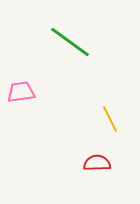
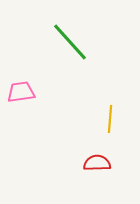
green line: rotated 12 degrees clockwise
yellow line: rotated 32 degrees clockwise
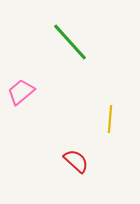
pink trapezoid: rotated 32 degrees counterclockwise
red semicircle: moved 21 px left, 2 px up; rotated 44 degrees clockwise
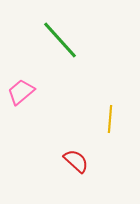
green line: moved 10 px left, 2 px up
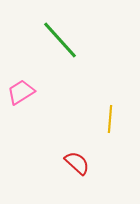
pink trapezoid: rotated 8 degrees clockwise
red semicircle: moved 1 px right, 2 px down
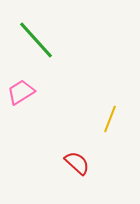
green line: moved 24 px left
yellow line: rotated 16 degrees clockwise
